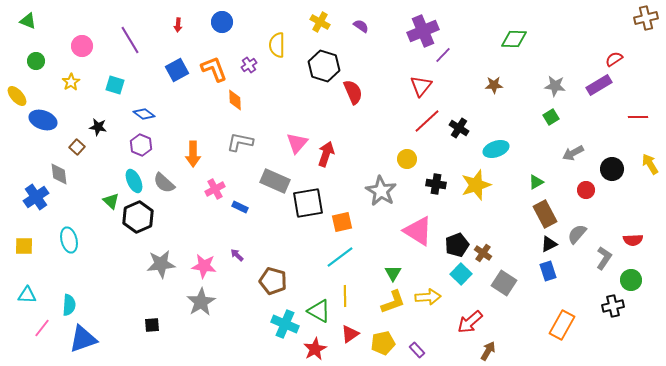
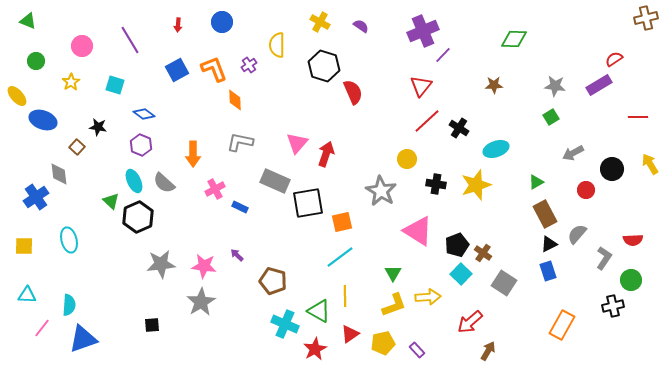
yellow L-shape at (393, 302): moved 1 px right, 3 px down
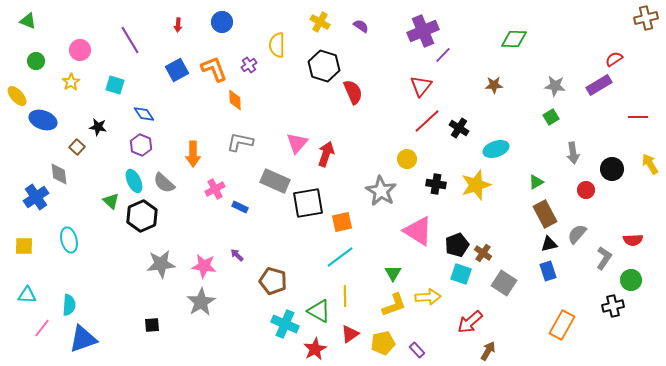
pink circle at (82, 46): moved 2 px left, 4 px down
blue diamond at (144, 114): rotated 20 degrees clockwise
gray arrow at (573, 153): rotated 70 degrees counterclockwise
black hexagon at (138, 217): moved 4 px right, 1 px up
black triangle at (549, 244): rotated 12 degrees clockwise
cyan square at (461, 274): rotated 25 degrees counterclockwise
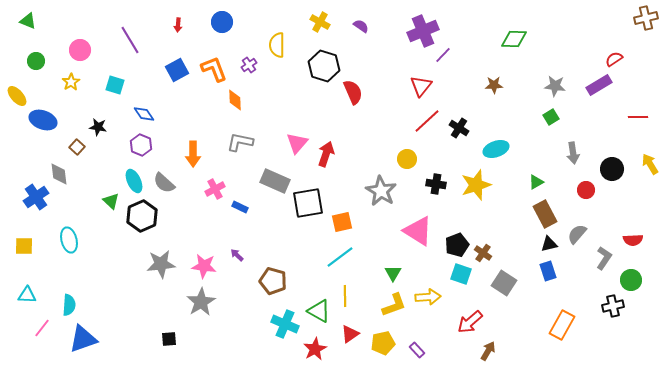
black square at (152, 325): moved 17 px right, 14 px down
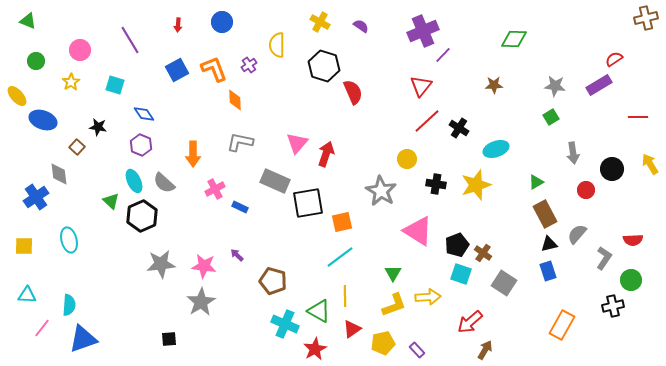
red triangle at (350, 334): moved 2 px right, 5 px up
brown arrow at (488, 351): moved 3 px left, 1 px up
